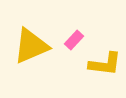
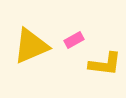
pink rectangle: rotated 18 degrees clockwise
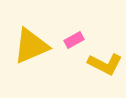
yellow L-shape: rotated 20 degrees clockwise
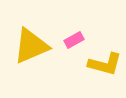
yellow L-shape: rotated 12 degrees counterclockwise
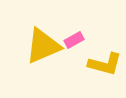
yellow triangle: moved 12 px right
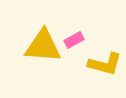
yellow triangle: rotated 27 degrees clockwise
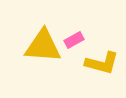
yellow L-shape: moved 3 px left, 1 px up
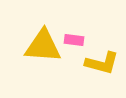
pink rectangle: rotated 36 degrees clockwise
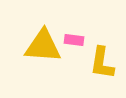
yellow L-shape: rotated 84 degrees clockwise
